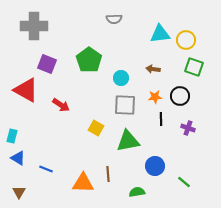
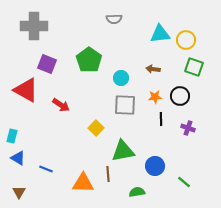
yellow square: rotated 14 degrees clockwise
green triangle: moved 5 px left, 10 px down
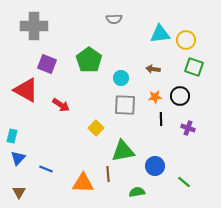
blue triangle: rotated 42 degrees clockwise
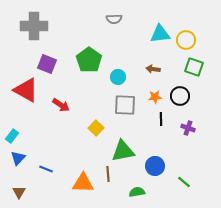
cyan circle: moved 3 px left, 1 px up
cyan rectangle: rotated 24 degrees clockwise
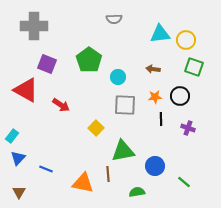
orange triangle: rotated 10 degrees clockwise
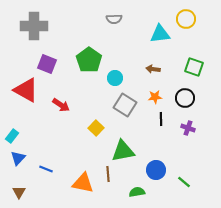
yellow circle: moved 21 px up
cyan circle: moved 3 px left, 1 px down
black circle: moved 5 px right, 2 px down
gray square: rotated 30 degrees clockwise
blue circle: moved 1 px right, 4 px down
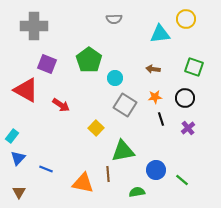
black line: rotated 16 degrees counterclockwise
purple cross: rotated 32 degrees clockwise
green line: moved 2 px left, 2 px up
